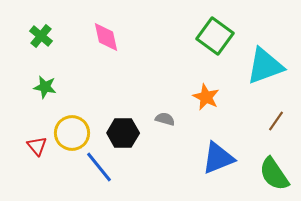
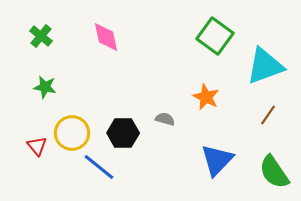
brown line: moved 8 px left, 6 px up
blue triangle: moved 1 px left, 2 px down; rotated 24 degrees counterclockwise
blue line: rotated 12 degrees counterclockwise
green semicircle: moved 2 px up
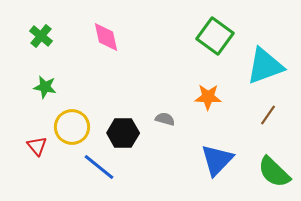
orange star: moved 2 px right; rotated 24 degrees counterclockwise
yellow circle: moved 6 px up
green semicircle: rotated 12 degrees counterclockwise
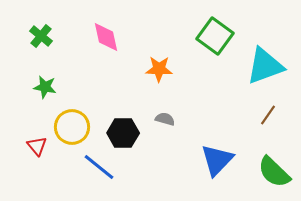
orange star: moved 49 px left, 28 px up
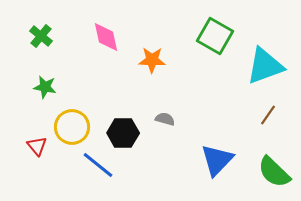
green square: rotated 6 degrees counterclockwise
orange star: moved 7 px left, 9 px up
blue line: moved 1 px left, 2 px up
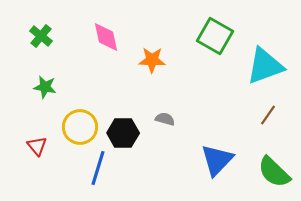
yellow circle: moved 8 px right
blue line: moved 3 px down; rotated 68 degrees clockwise
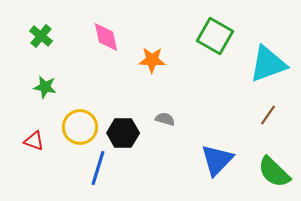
cyan triangle: moved 3 px right, 2 px up
red triangle: moved 3 px left, 5 px up; rotated 30 degrees counterclockwise
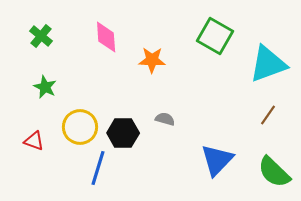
pink diamond: rotated 8 degrees clockwise
green star: rotated 15 degrees clockwise
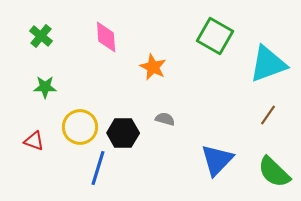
orange star: moved 1 px right, 7 px down; rotated 24 degrees clockwise
green star: rotated 25 degrees counterclockwise
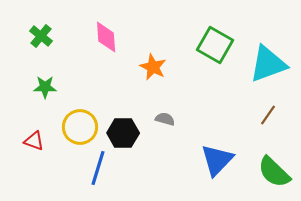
green square: moved 9 px down
